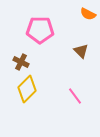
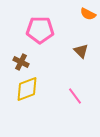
yellow diamond: rotated 24 degrees clockwise
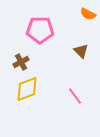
brown cross: rotated 35 degrees clockwise
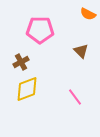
pink line: moved 1 px down
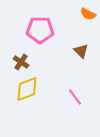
brown cross: rotated 28 degrees counterclockwise
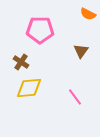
brown triangle: rotated 21 degrees clockwise
yellow diamond: moved 2 px right, 1 px up; rotated 16 degrees clockwise
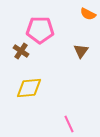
brown cross: moved 11 px up
pink line: moved 6 px left, 27 px down; rotated 12 degrees clockwise
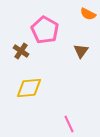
pink pentagon: moved 5 px right; rotated 28 degrees clockwise
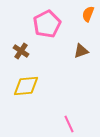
orange semicircle: rotated 84 degrees clockwise
pink pentagon: moved 2 px right, 6 px up; rotated 16 degrees clockwise
brown triangle: rotated 35 degrees clockwise
yellow diamond: moved 3 px left, 2 px up
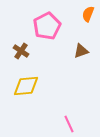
pink pentagon: moved 2 px down
